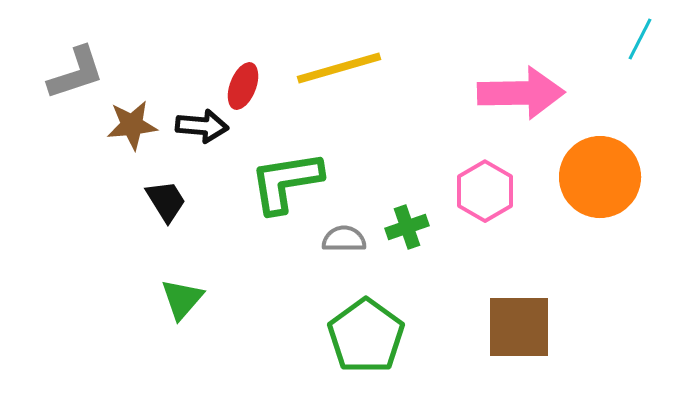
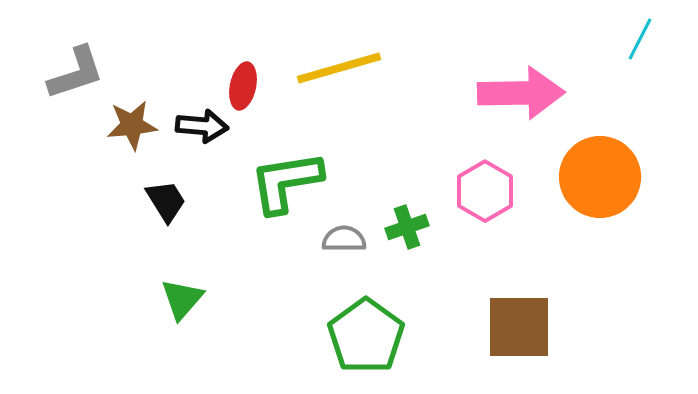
red ellipse: rotated 9 degrees counterclockwise
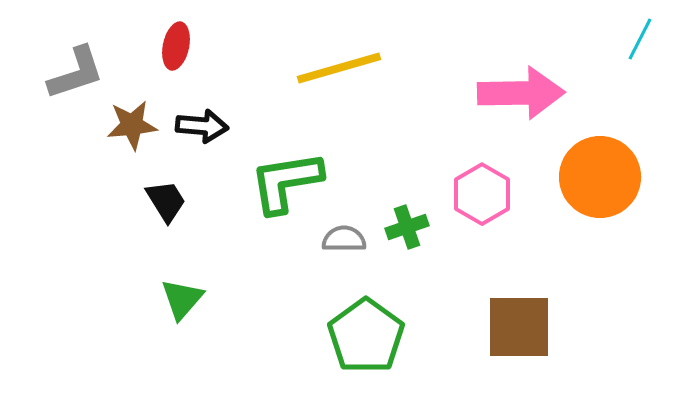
red ellipse: moved 67 px left, 40 px up
pink hexagon: moved 3 px left, 3 px down
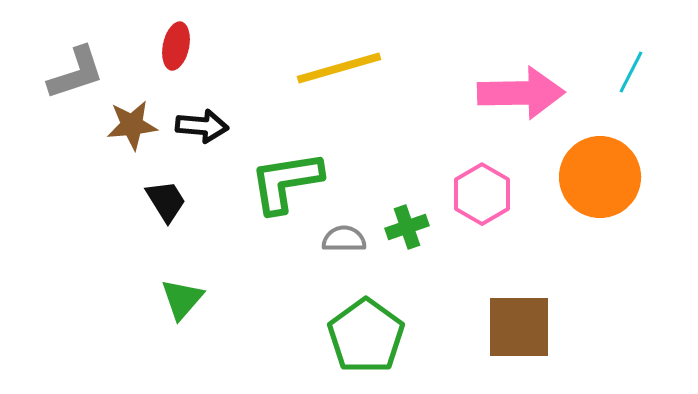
cyan line: moved 9 px left, 33 px down
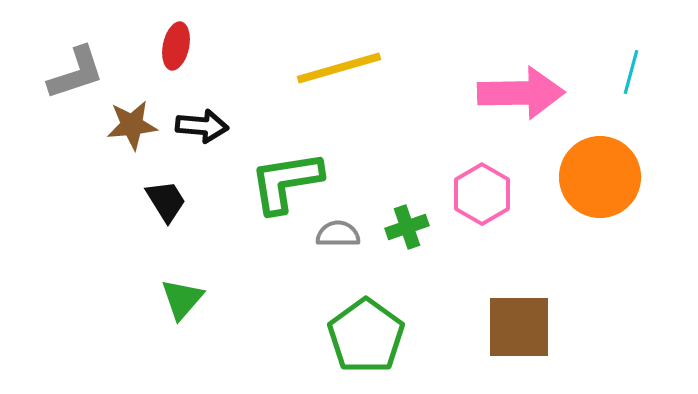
cyan line: rotated 12 degrees counterclockwise
gray semicircle: moved 6 px left, 5 px up
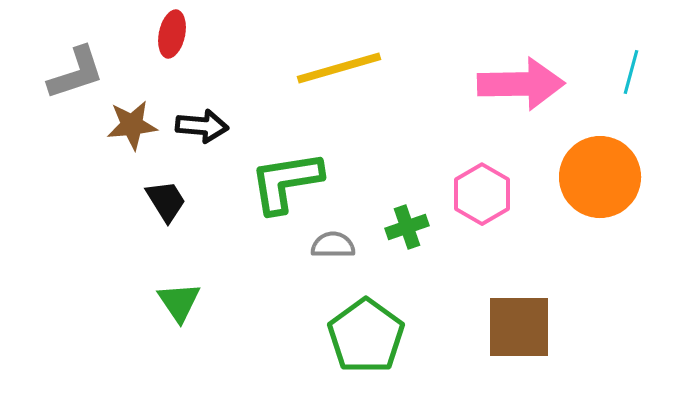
red ellipse: moved 4 px left, 12 px up
pink arrow: moved 9 px up
gray semicircle: moved 5 px left, 11 px down
green triangle: moved 3 px left, 3 px down; rotated 15 degrees counterclockwise
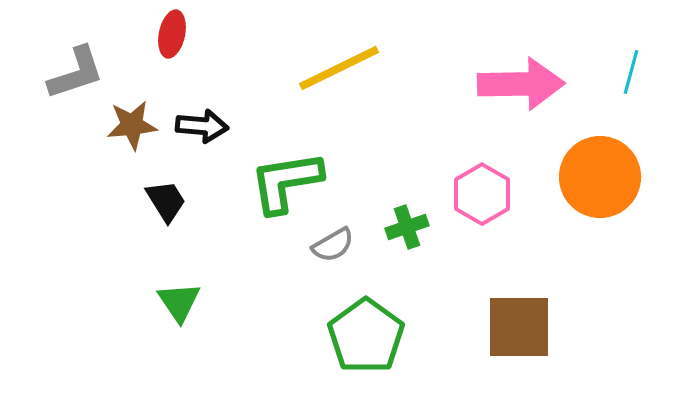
yellow line: rotated 10 degrees counterclockwise
gray semicircle: rotated 150 degrees clockwise
